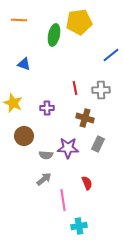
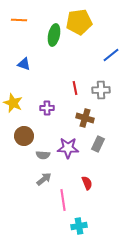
gray semicircle: moved 3 px left
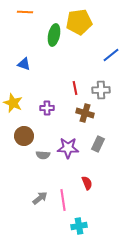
orange line: moved 6 px right, 8 px up
brown cross: moved 5 px up
gray arrow: moved 4 px left, 19 px down
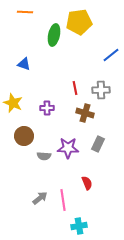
gray semicircle: moved 1 px right, 1 px down
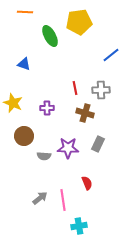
green ellipse: moved 4 px left, 1 px down; rotated 40 degrees counterclockwise
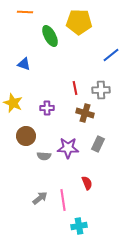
yellow pentagon: rotated 10 degrees clockwise
brown circle: moved 2 px right
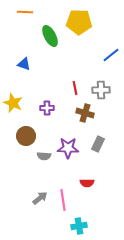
red semicircle: rotated 112 degrees clockwise
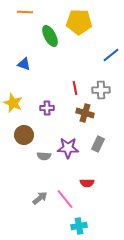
brown circle: moved 2 px left, 1 px up
pink line: moved 2 px right, 1 px up; rotated 30 degrees counterclockwise
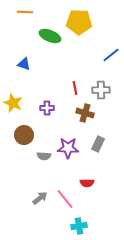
green ellipse: rotated 40 degrees counterclockwise
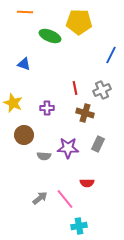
blue line: rotated 24 degrees counterclockwise
gray cross: moved 1 px right; rotated 24 degrees counterclockwise
